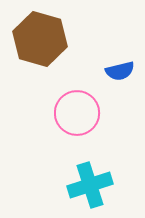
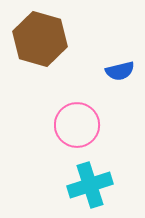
pink circle: moved 12 px down
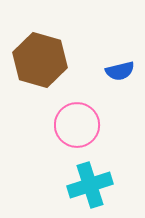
brown hexagon: moved 21 px down
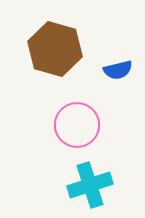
brown hexagon: moved 15 px right, 11 px up
blue semicircle: moved 2 px left, 1 px up
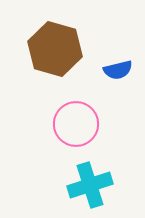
pink circle: moved 1 px left, 1 px up
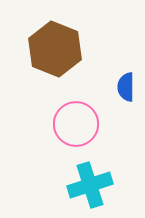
brown hexagon: rotated 6 degrees clockwise
blue semicircle: moved 8 px right, 17 px down; rotated 104 degrees clockwise
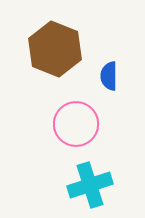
blue semicircle: moved 17 px left, 11 px up
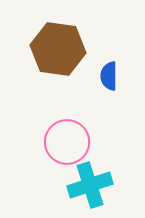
brown hexagon: moved 3 px right; rotated 14 degrees counterclockwise
pink circle: moved 9 px left, 18 px down
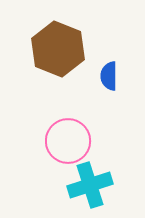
brown hexagon: rotated 14 degrees clockwise
pink circle: moved 1 px right, 1 px up
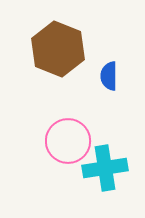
cyan cross: moved 15 px right, 17 px up; rotated 9 degrees clockwise
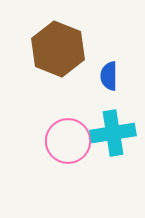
cyan cross: moved 8 px right, 35 px up
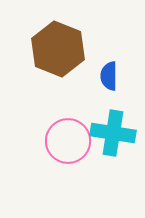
cyan cross: rotated 18 degrees clockwise
